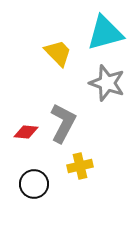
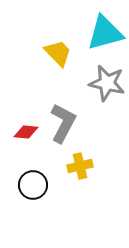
gray star: rotated 6 degrees counterclockwise
black circle: moved 1 px left, 1 px down
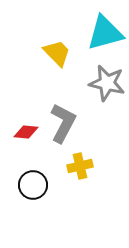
yellow trapezoid: moved 1 px left
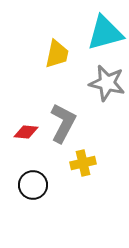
yellow trapezoid: moved 1 px down; rotated 56 degrees clockwise
yellow cross: moved 3 px right, 3 px up
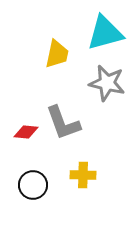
gray L-shape: rotated 132 degrees clockwise
yellow cross: moved 12 px down; rotated 15 degrees clockwise
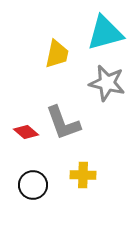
red diamond: rotated 35 degrees clockwise
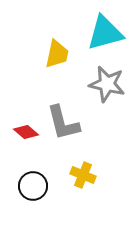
gray star: moved 1 px down
gray L-shape: rotated 6 degrees clockwise
yellow cross: rotated 20 degrees clockwise
black circle: moved 1 px down
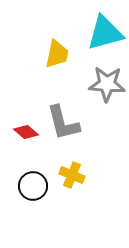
gray star: rotated 9 degrees counterclockwise
yellow cross: moved 11 px left
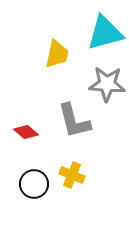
gray L-shape: moved 11 px right, 2 px up
black circle: moved 1 px right, 2 px up
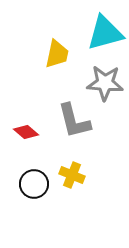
gray star: moved 2 px left, 1 px up
